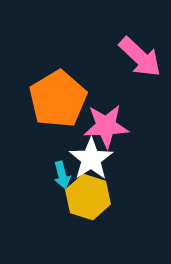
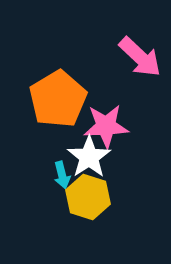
white star: moved 2 px left, 2 px up
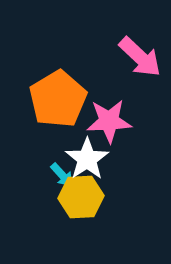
pink star: moved 3 px right, 5 px up
white star: moved 2 px left, 2 px down
cyan arrow: rotated 28 degrees counterclockwise
yellow hexagon: moved 7 px left; rotated 21 degrees counterclockwise
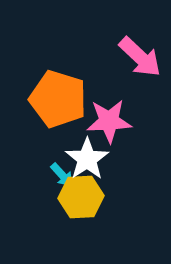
orange pentagon: rotated 24 degrees counterclockwise
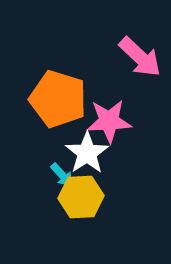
white star: moved 6 px up
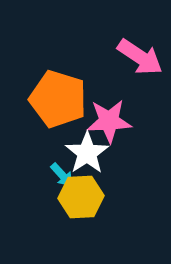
pink arrow: rotated 9 degrees counterclockwise
